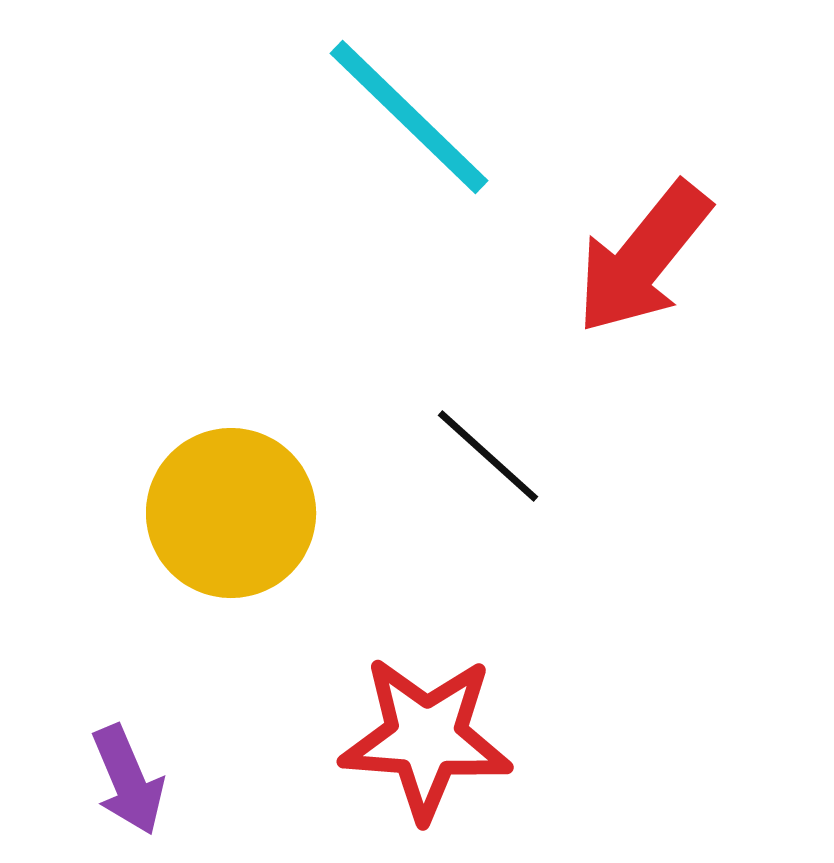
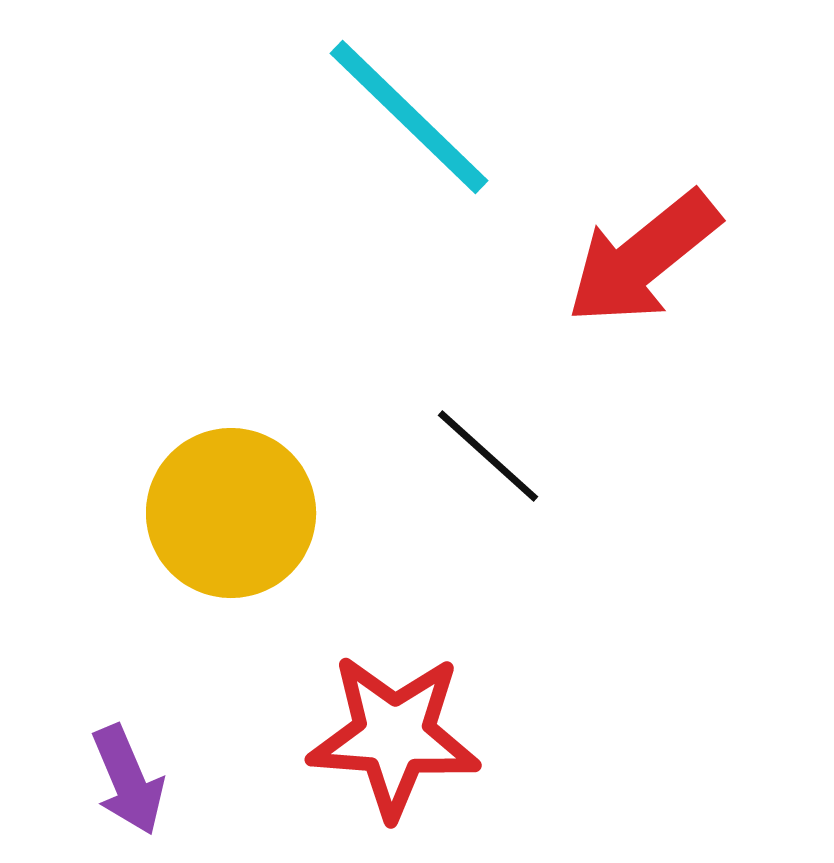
red arrow: rotated 12 degrees clockwise
red star: moved 32 px left, 2 px up
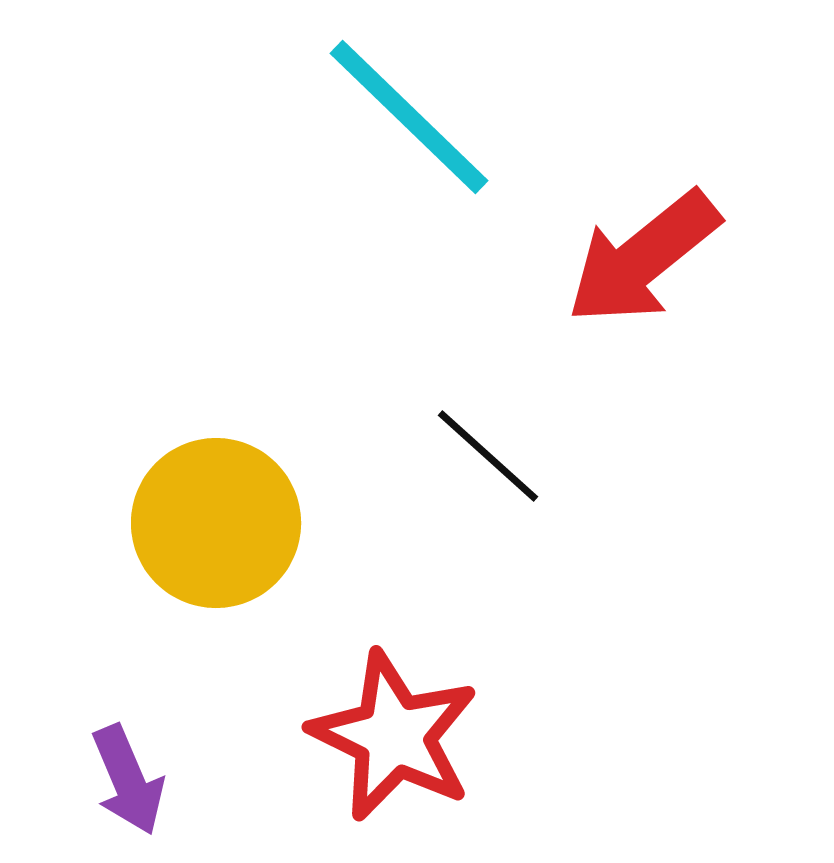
yellow circle: moved 15 px left, 10 px down
red star: rotated 22 degrees clockwise
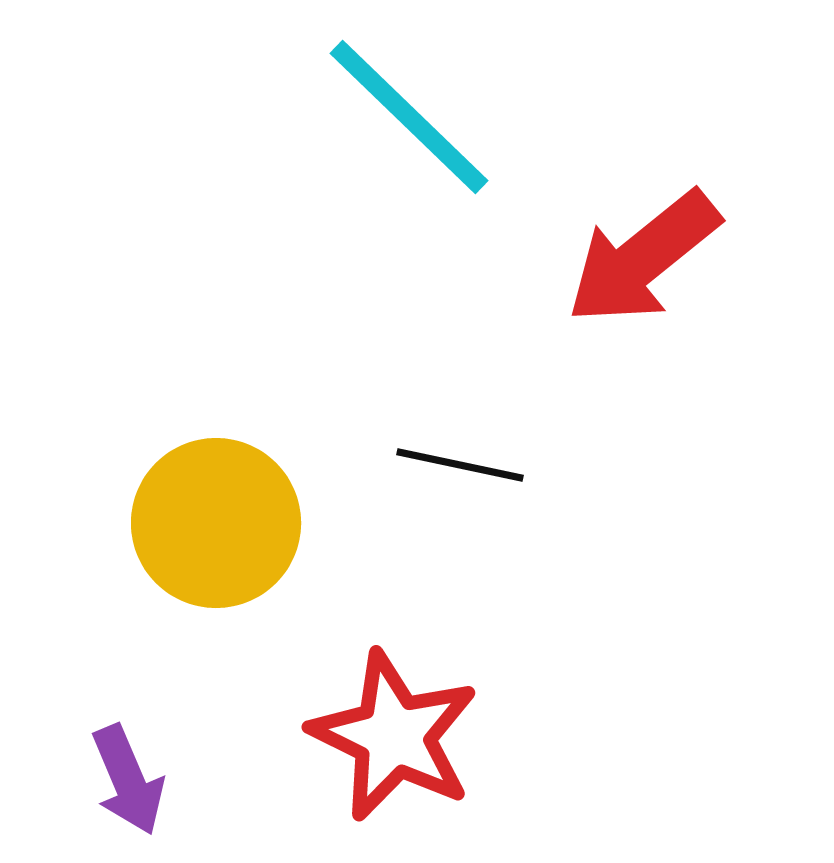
black line: moved 28 px left, 9 px down; rotated 30 degrees counterclockwise
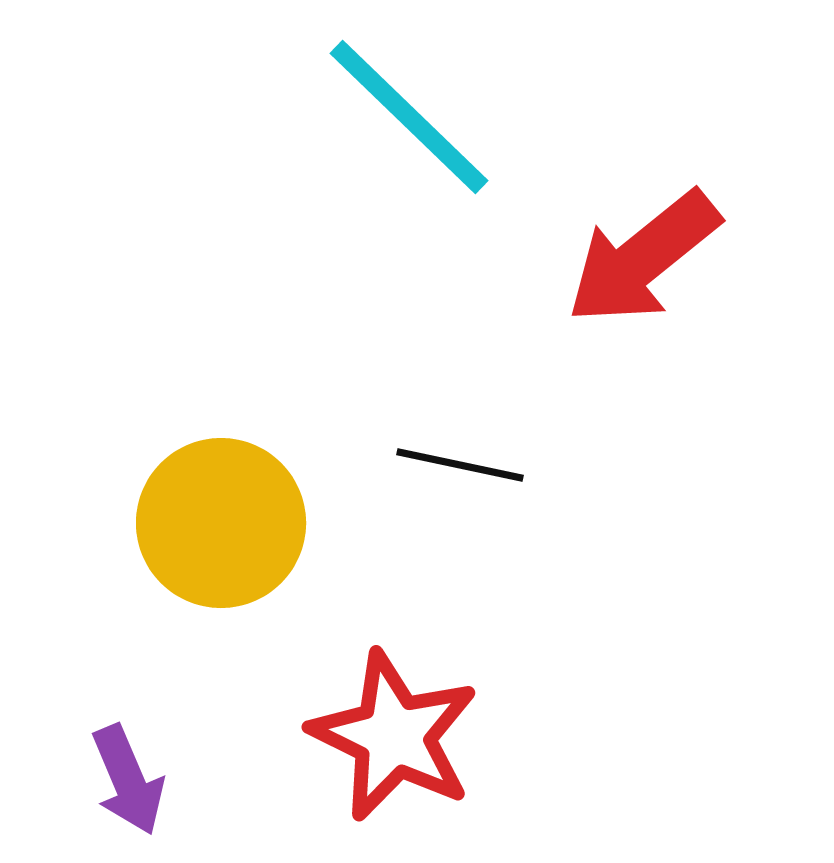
yellow circle: moved 5 px right
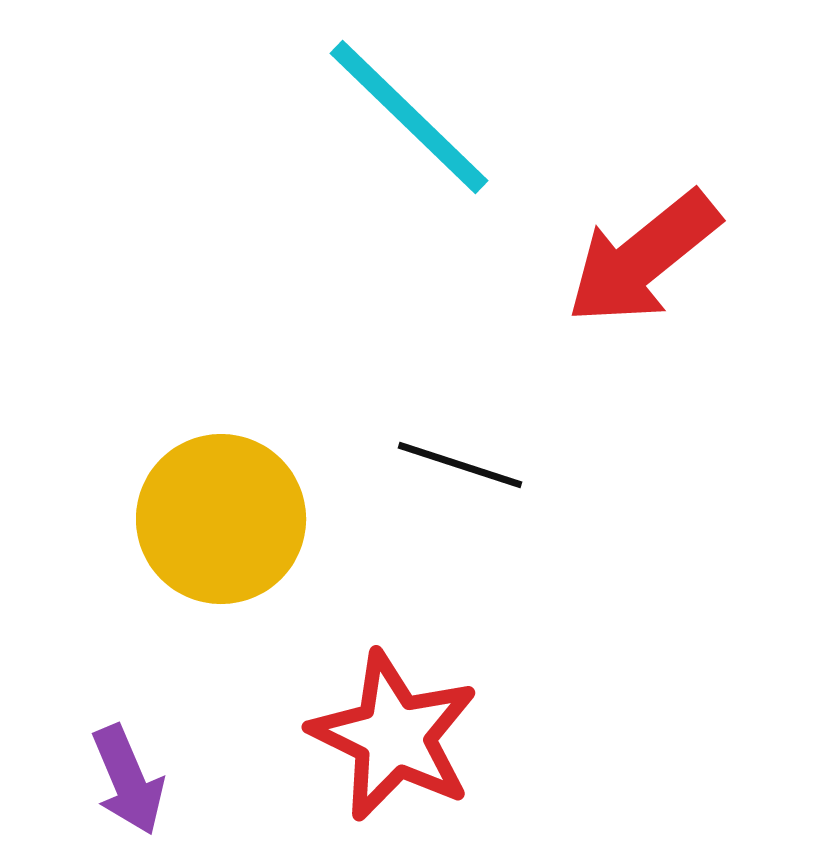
black line: rotated 6 degrees clockwise
yellow circle: moved 4 px up
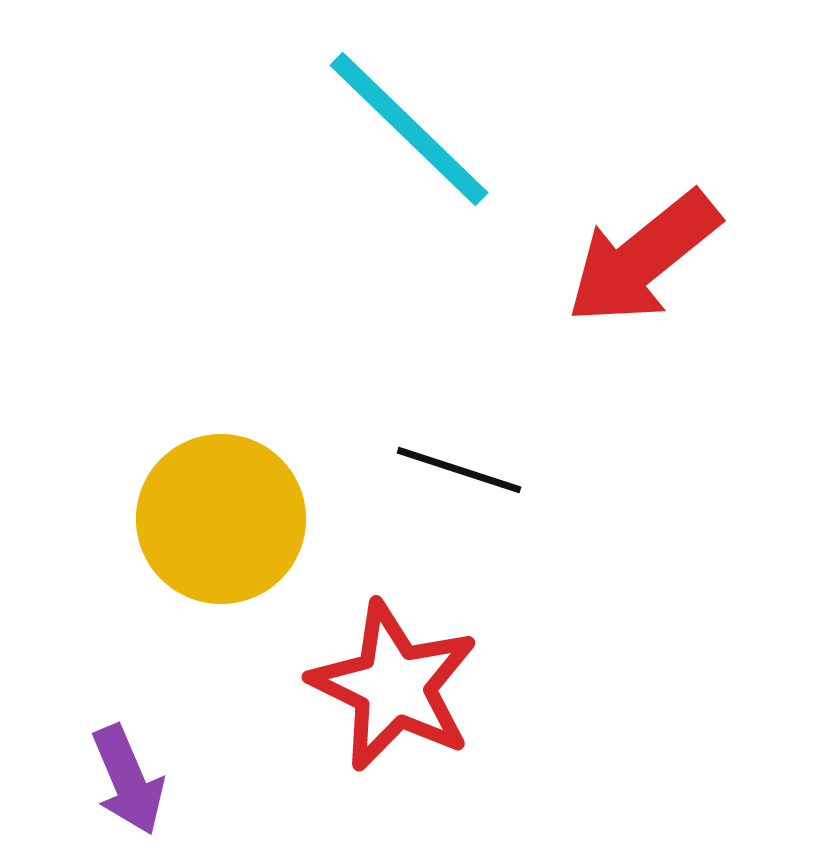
cyan line: moved 12 px down
black line: moved 1 px left, 5 px down
red star: moved 50 px up
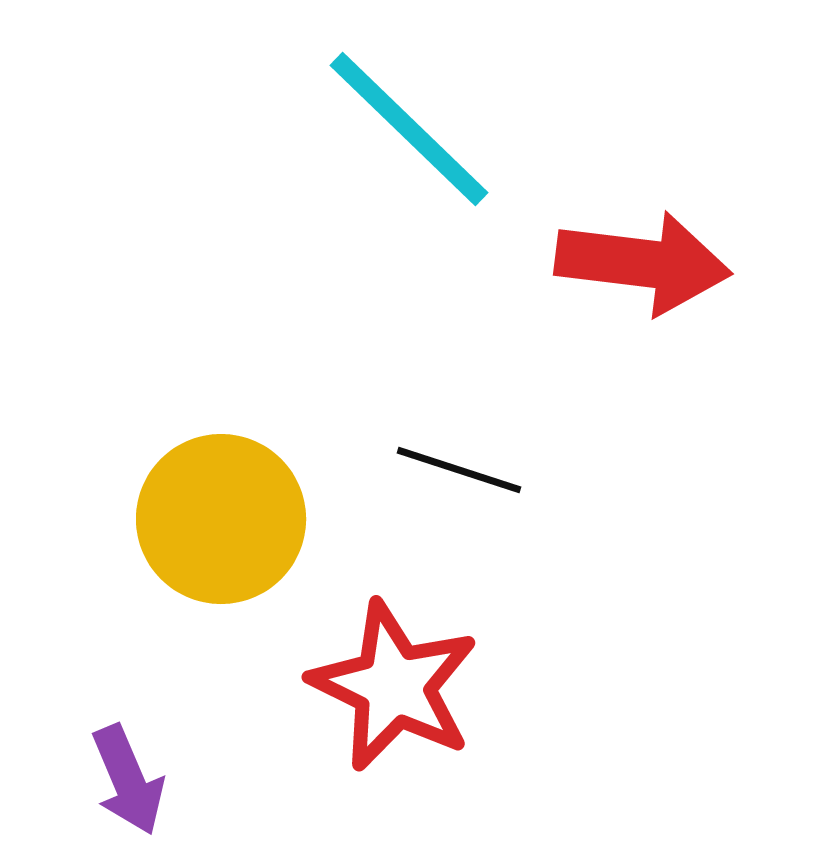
red arrow: moved 5 px down; rotated 134 degrees counterclockwise
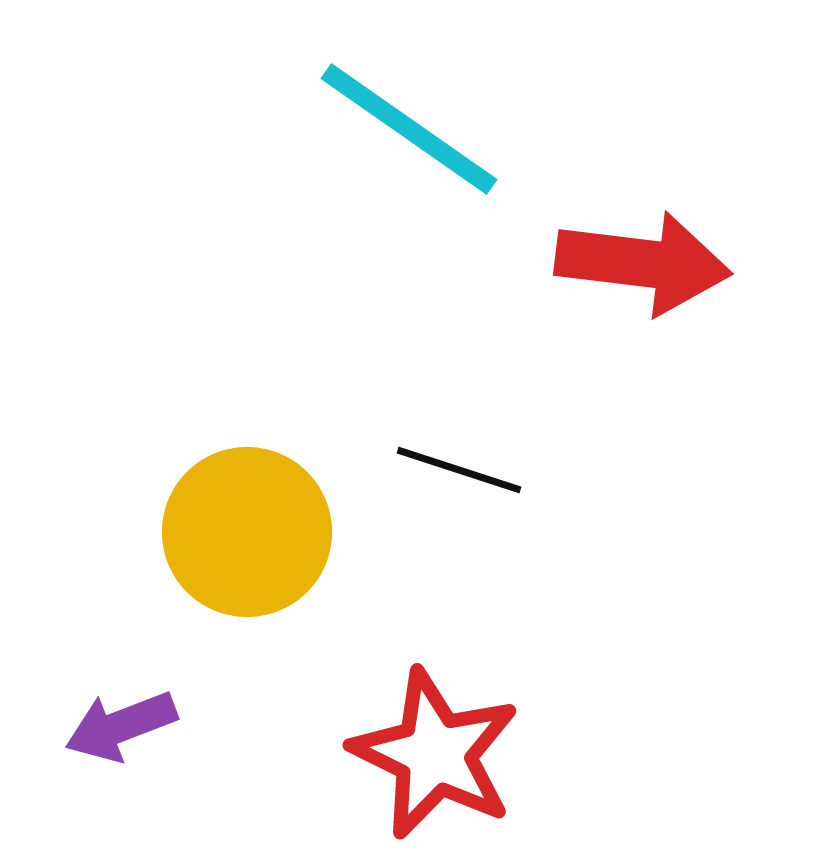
cyan line: rotated 9 degrees counterclockwise
yellow circle: moved 26 px right, 13 px down
red star: moved 41 px right, 68 px down
purple arrow: moved 7 px left, 54 px up; rotated 92 degrees clockwise
